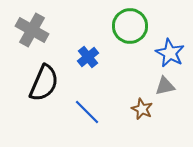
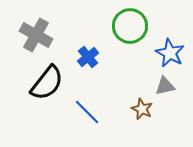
gray cross: moved 4 px right, 5 px down
black semicircle: moved 3 px right; rotated 15 degrees clockwise
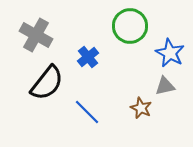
brown star: moved 1 px left, 1 px up
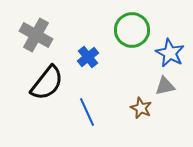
green circle: moved 2 px right, 4 px down
blue line: rotated 20 degrees clockwise
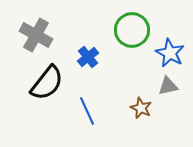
gray triangle: moved 3 px right
blue line: moved 1 px up
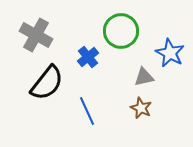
green circle: moved 11 px left, 1 px down
gray triangle: moved 24 px left, 9 px up
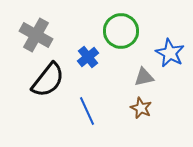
black semicircle: moved 1 px right, 3 px up
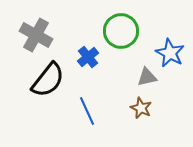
gray triangle: moved 3 px right
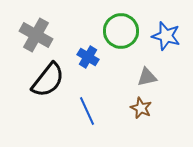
blue star: moved 4 px left, 17 px up; rotated 12 degrees counterclockwise
blue cross: rotated 20 degrees counterclockwise
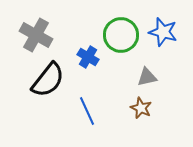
green circle: moved 4 px down
blue star: moved 3 px left, 4 px up
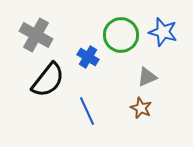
gray triangle: rotated 10 degrees counterclockwise
